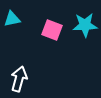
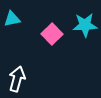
pink square: moved 4 px down; rotated 25 degrees clockwise
white arrow: moved 2 px left
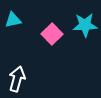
cyan triangle: moved 1 px right, 1 px down
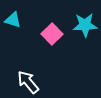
cyan triangle: rotated 30 degrees clockwise
white arrow: moved 11 px right, 3 px down; rotated 55 degrees counterclockwise
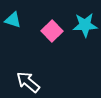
pink square: moved 3 px up
white arrow: rotated 10 degrees counterclockwise
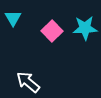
cyan triangle: moved 2 px up; rotated 42 degrees clockwise
cyan star: moved 3 px down
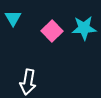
cyan star: moved 1 px left
white arrow: rotated 120 degrees counterclockwise
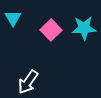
pink square: moved 1 px left, 1 px up
white arrow: rotated 25 degrees clockwise
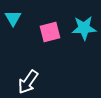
pink square: moved 1 px left, 2 px down; rotated 30 degrees clockwise
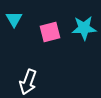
cyan triangle: moved 1 px right, 1 px down
white arrow: rotated 15 degrees counterclockwise
